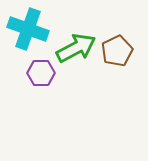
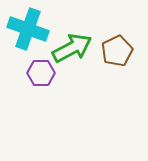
green arrow: moved 4 px left
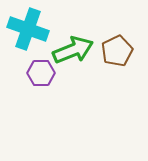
green arrow: moved 1 px right, 2 px down; rotated 6 degrees clockwise
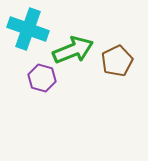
brown pentagon: moved 10 px down
purple hexagon: moved 1 px right, 5 px down; rotated 16 degrees clockwise
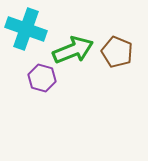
cyan cross: moved 2 px left
brown pentagon: moved 9 px up; rotated 24 degrees counterclockwise
